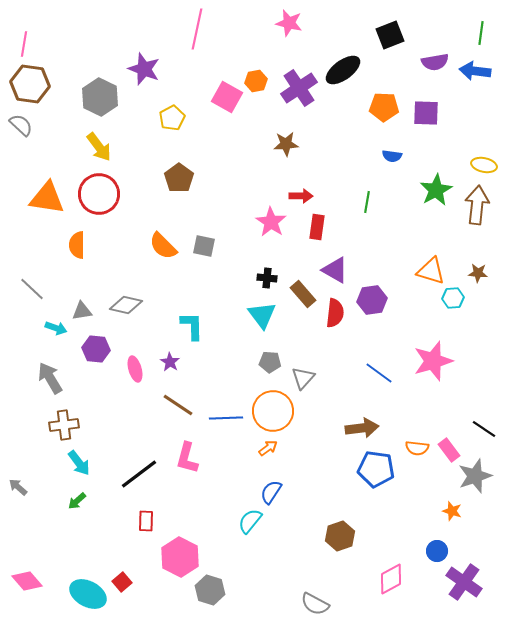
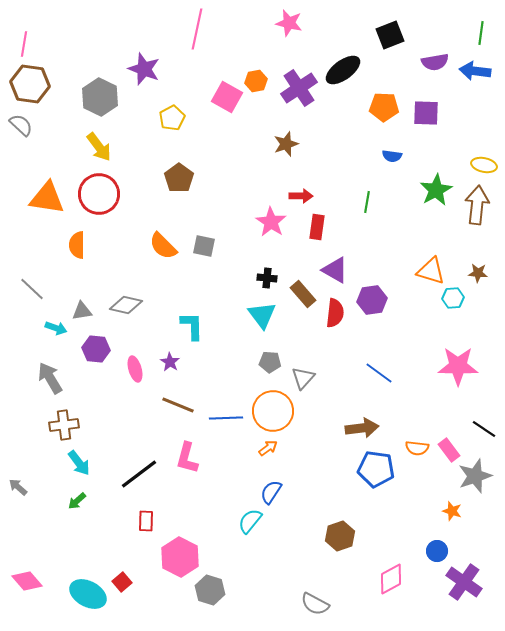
brown star at (286, 144): rotated 15 degrees counterclockwise
pink star at (433, 361): moved 25 px right, 5 px down; rotated 18 degrees clockwise
brown line at (178, 405): rotated 12 degrees counterclockwise
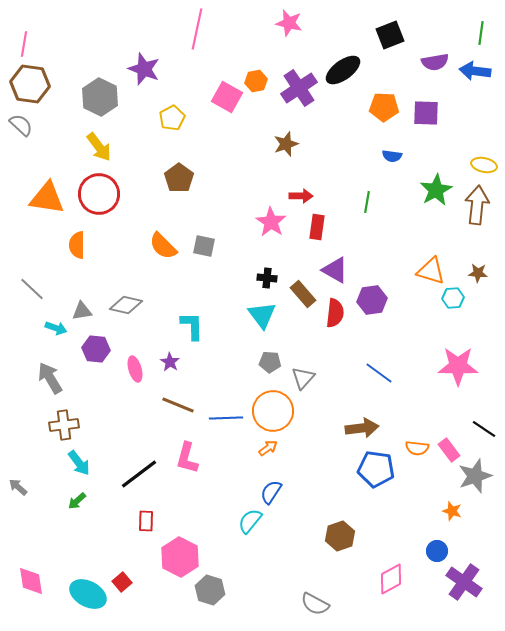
pink diamond at (27, 581): moved 4 px right; rotated 32 degrees clockwise
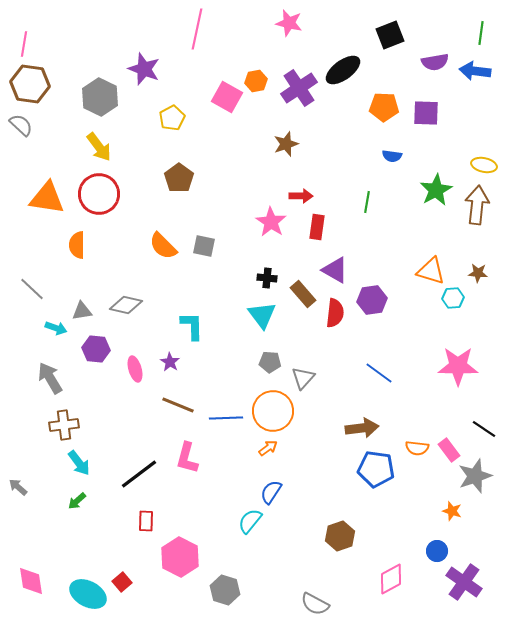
gray hexagon at (210, 590): moved 15 px right
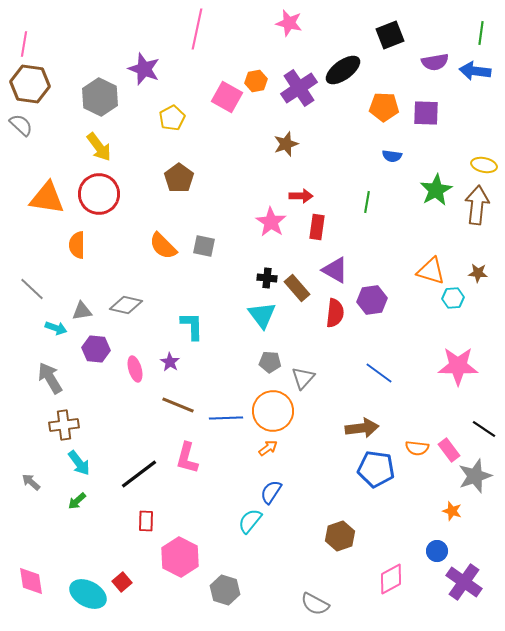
brown rectangle at (303, 294): moved 6 px left, 6 px up
gray arrow at (18, 487): moved 13 px right, 5 px up
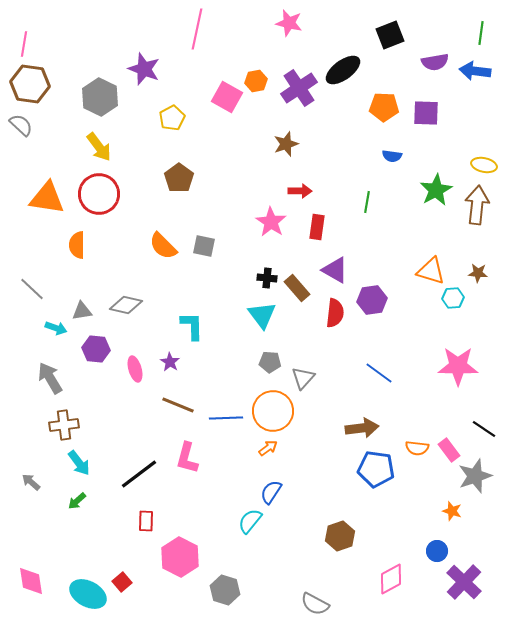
red arrow at (301, 196): moved 1 px left, 5 px up
purple cross at (464, 582): rotated 9 degrees clockwise
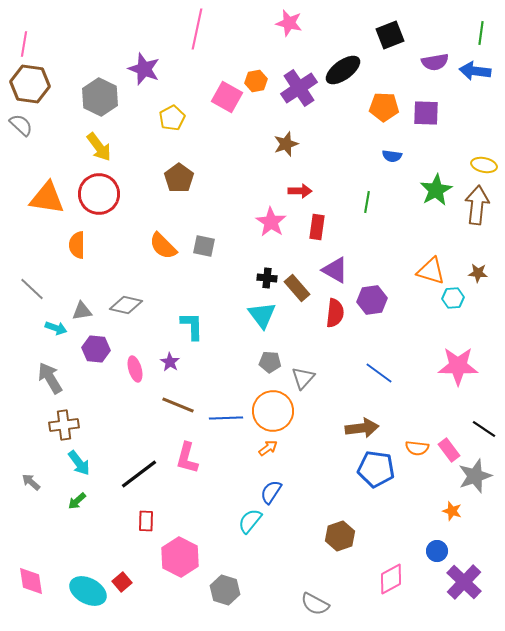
cyan ellipse at (88, 594): moved 3 px up
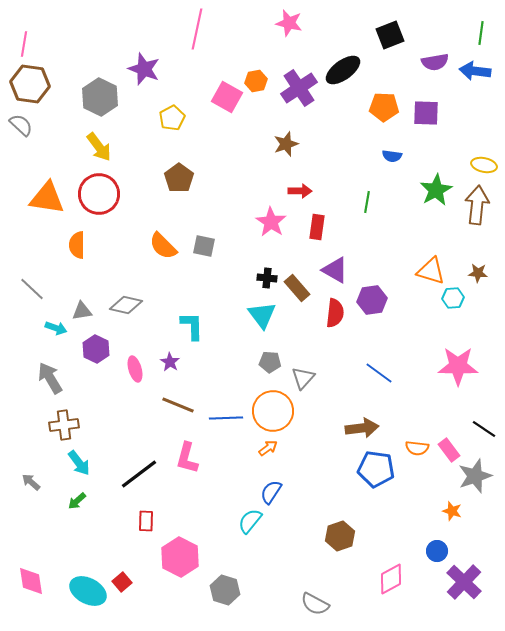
purple hexagon at (96, 349): rotated 20 degrees clockwise
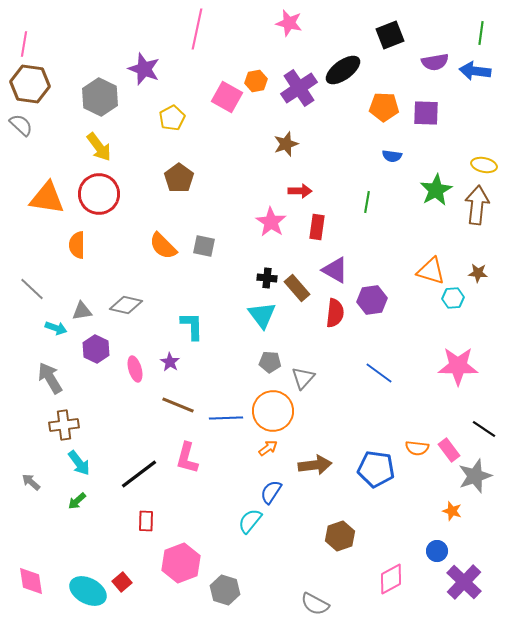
brown arrow at (362, 428): moved 47 px left, 37 px down
pink hexagon at (180, 557): moved 1 px right, 6 px down; rotated 12 degrees clockwise
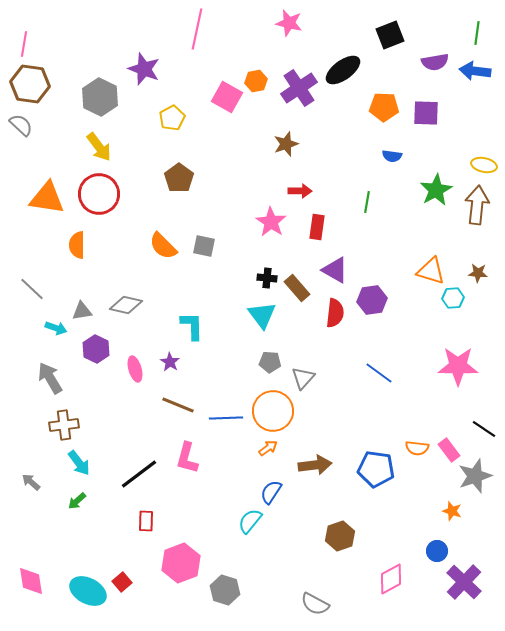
green line at (481, 33): moved 4 px left
